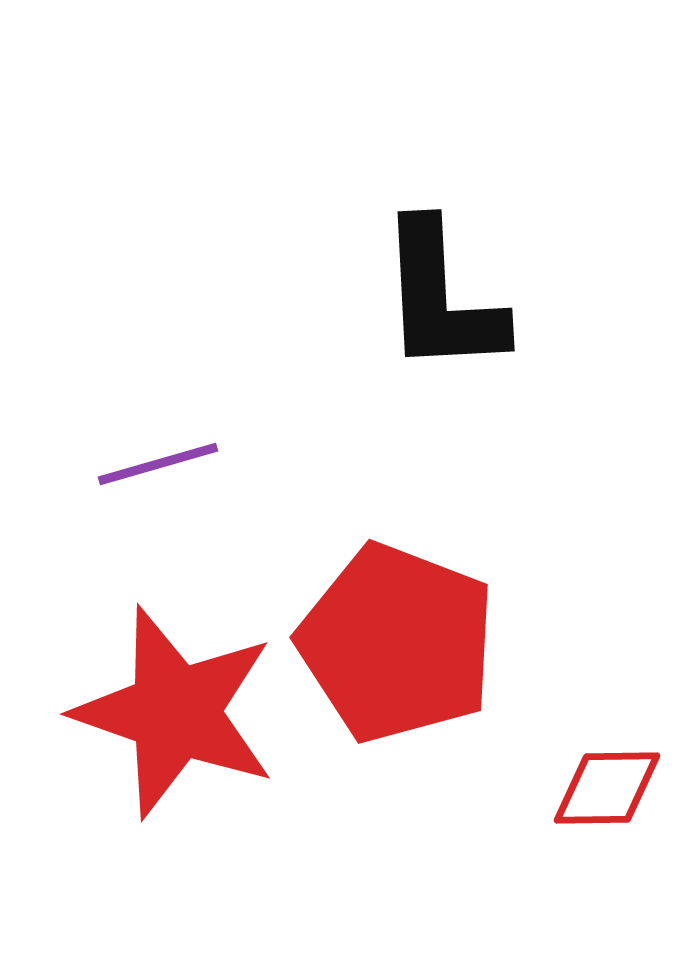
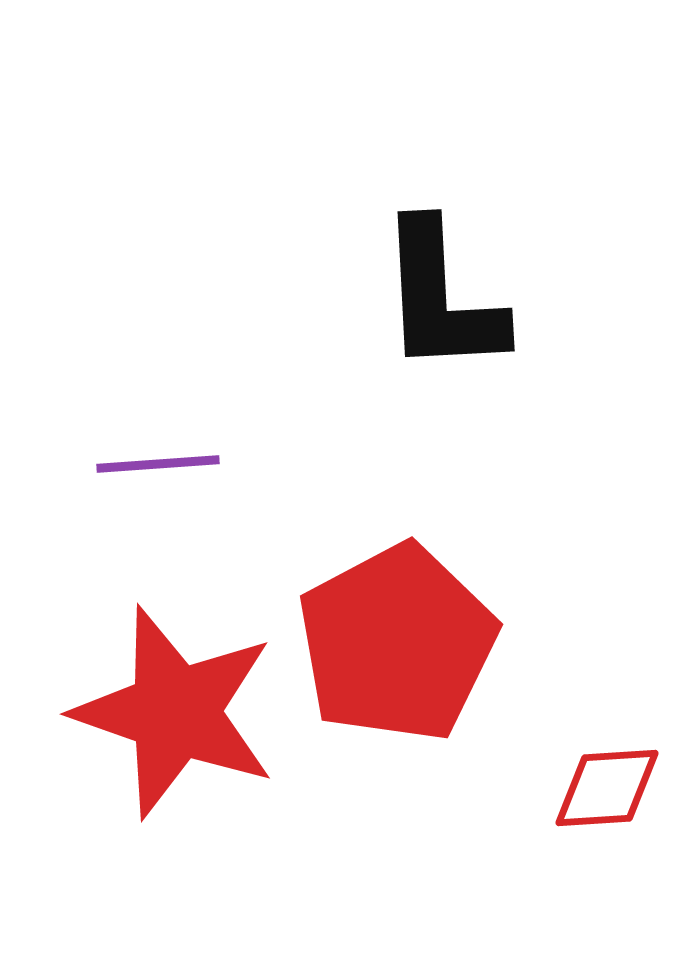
purple line: rotated 12 degrees clockwise
red pentagon: rotated 23 degrees clockwise
red diamond: rotated 3 degrees counterclockwise
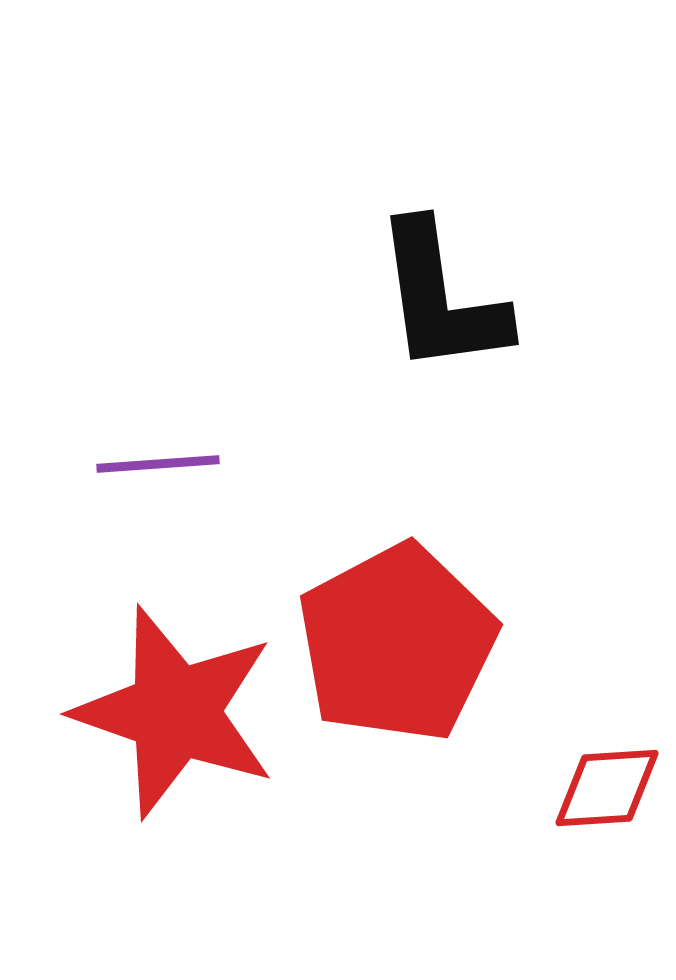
black L-shape: rotated 5 degrees counterclockwise
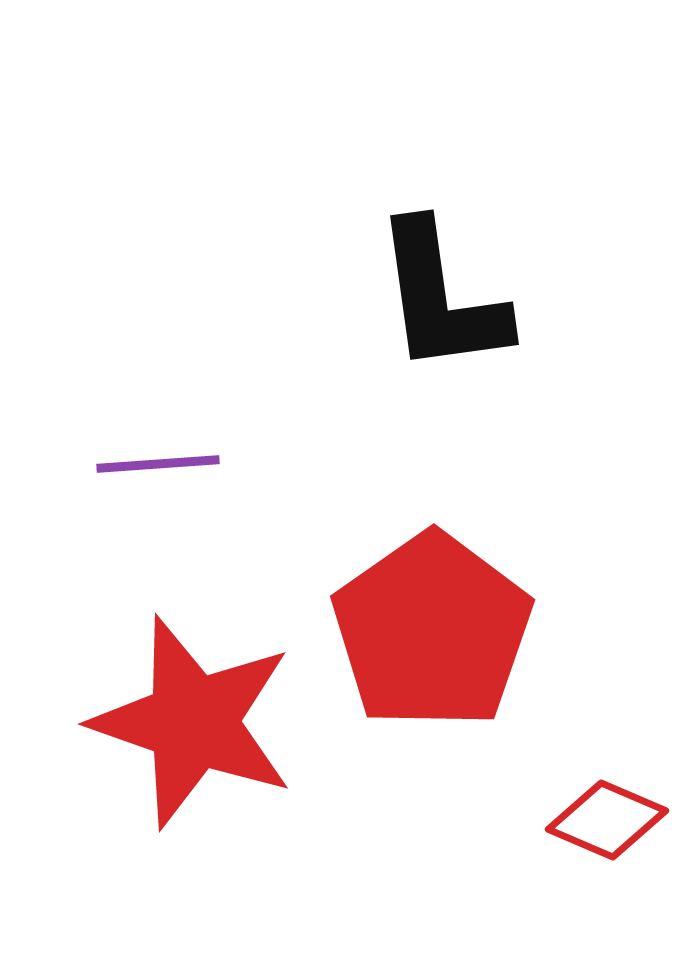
red pentagon: moved 35 px right, 12 px up; rotated 7 degrees counterclockwise
red star: moved 18 px right, 10 px down
red diamond: moved 32 px down; rotated 27 degrees clockwise
